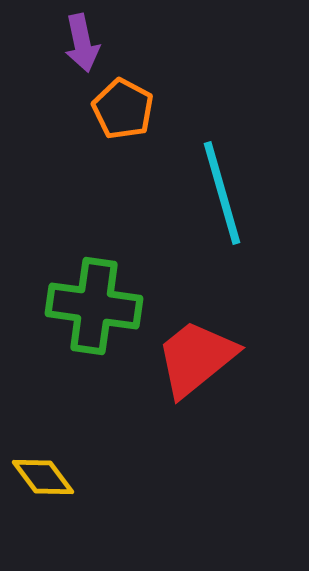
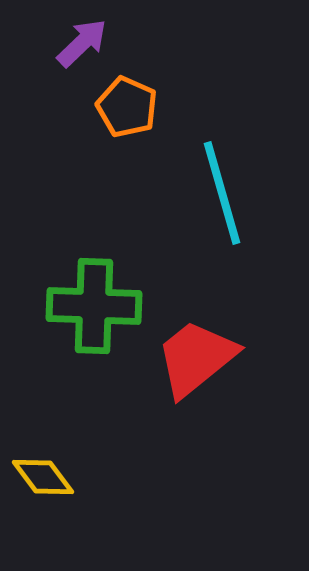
purple arrow: rotated 122 degrees counterclockwise
orange pentagon: moved 4 px right, 2 px up; rotated 4 degrees counterclockwise
green cross: rotated 6 degrees counterclockwise
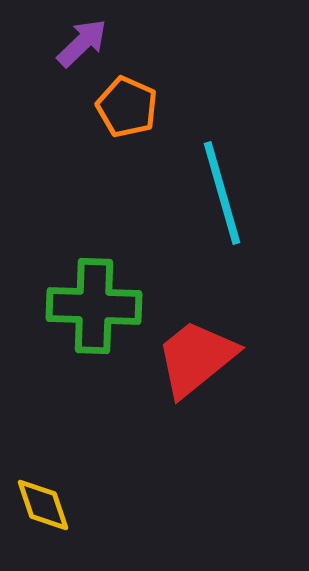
yellow diamond: moved 28 px down; rotated 18 degrees clockwise
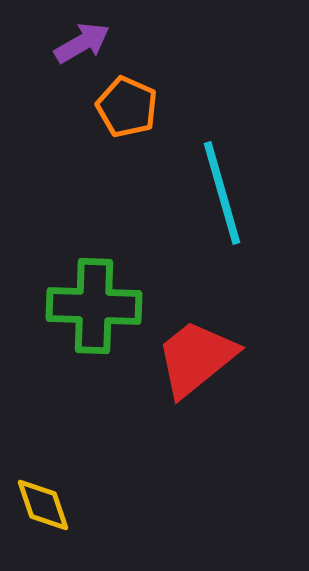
purple arrow: rotated 14 degrees clockwise
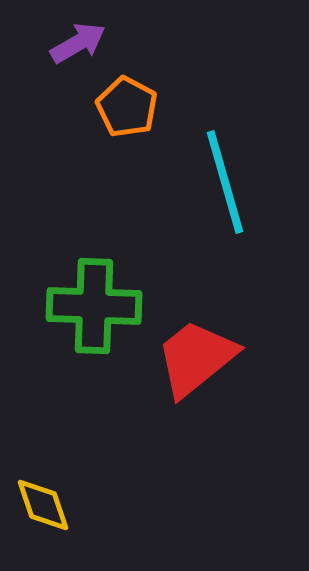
purple arrow: moved 4 px left
orange pentagon: rotated 4 degrees clockwise
cyan line: moved 3 px right, 11 px up
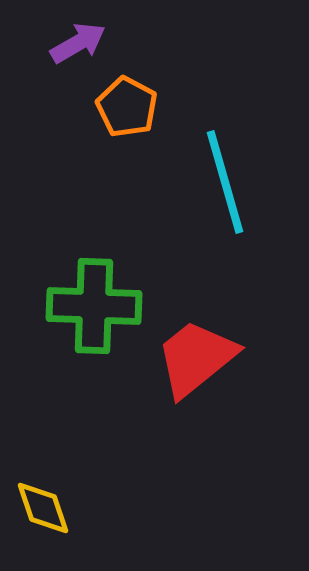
yellow diamond: moved 3 px down
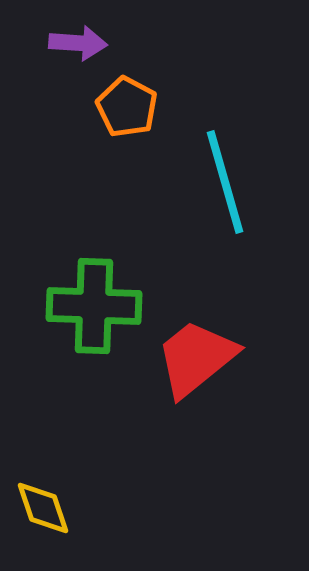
purple arrow: rotated 34 degrees clockwise
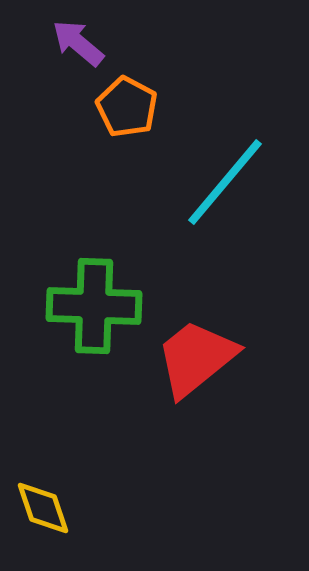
purple arrow: rotated 144 degrees counterclockwise
cyan line: rotated 56 degrees clockwise
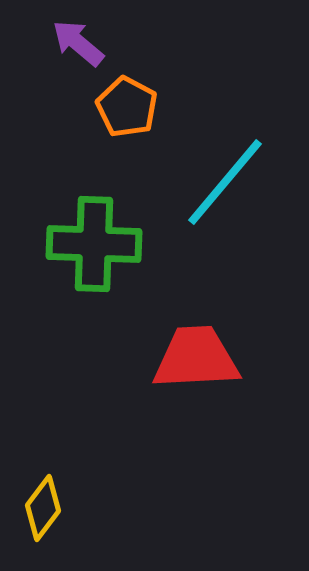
green cross: moved 62 px up
red trapezoid: rotated 36 degrees clockwise
yellow diamond: rotated 56 degrees clockwise
